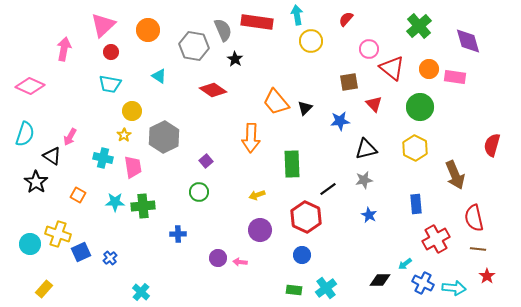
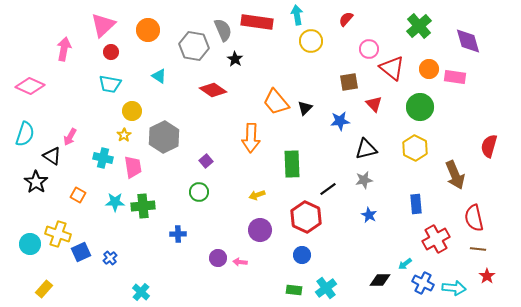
red semicircle at (492, 145): moved 3 px left, 1 px down
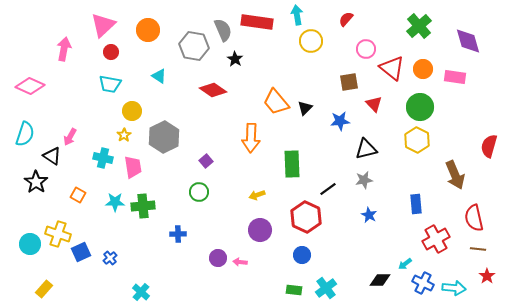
pink circle at (369, 49): moved 3 px left
orange circle at (429, 69): moved 6 px left
yellow hexagon at (415, 148): moved 2 px right, 8 px up
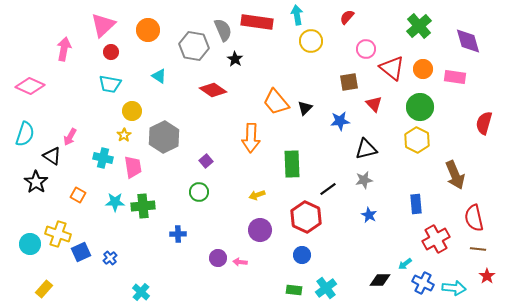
red semicircle at (346, 19): moved 1 px right, 2 px up
red semicircle at (489, 146): moved 5 px left, 23 px up
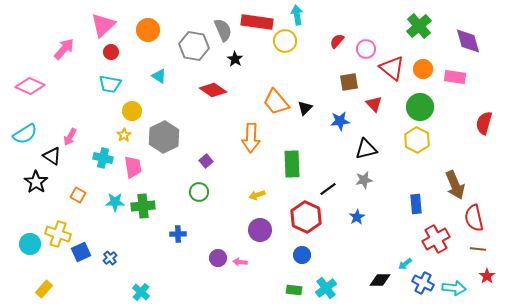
red semicircle at (347, 17): moved 10 px left, 24 px down
yellow circle at (311, 41): moved 26 px left
pink arrow at (64, 49): rotated 30 degrees clockwise
cyan semicircle at (25, 134): rotated 40 degrees clockwise
brown arrow at (455, 175): moved 10 px down
blue star at (369, 215): moved 12 px left, 2 px down; rotated 14 degrees clockwise
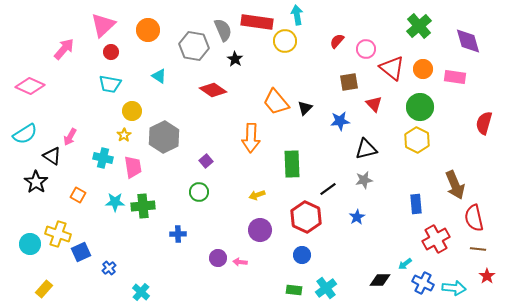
blue cross at (110, 258): moved 1 px left, 10 px down
